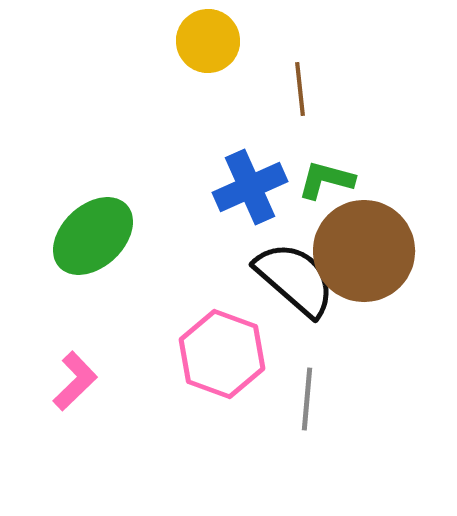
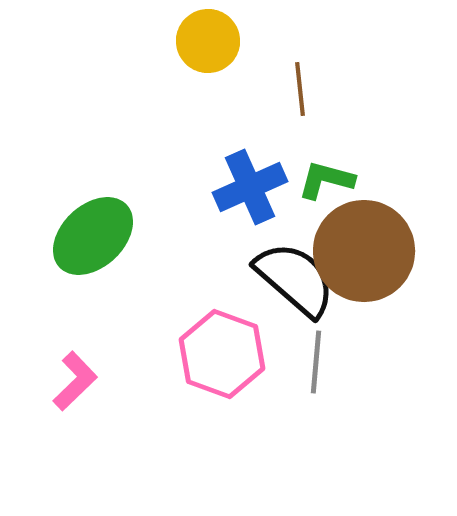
gray line: moved 9 px right, 37 px up
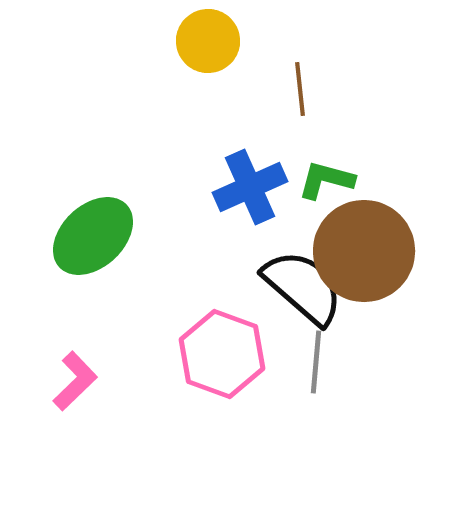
black semicircle: moved 8 px right, 8 px down
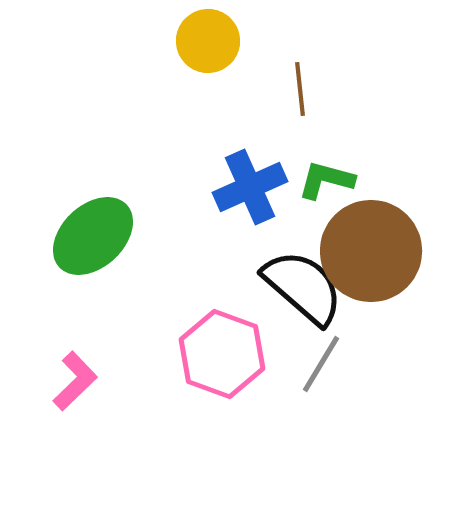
brown circle: moved 7 px right
gray line: moved 5 px right, 2 px down; rotated 26 degrees clockwise
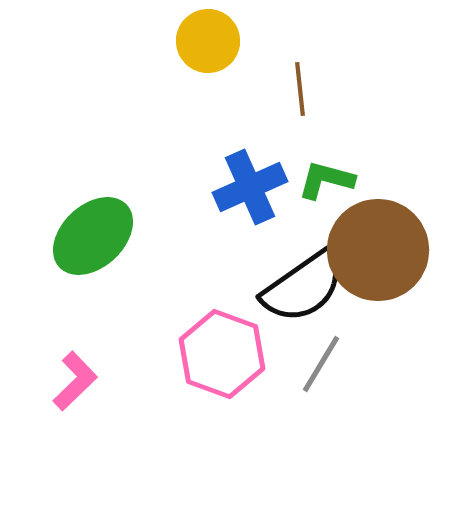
brown circle: moved 7 px right, 1 px up
black semicircle: rotated 104 degrees clockwise
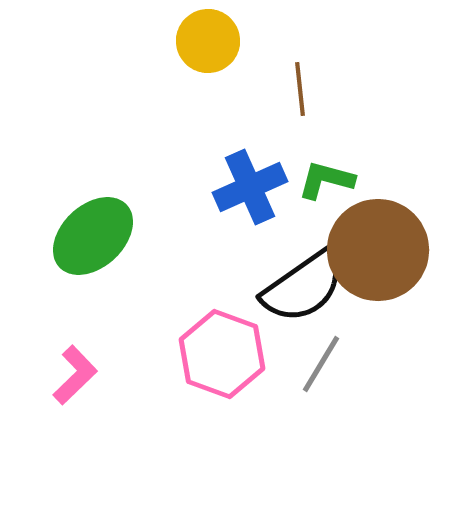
pink L-shape: moved 6 px up
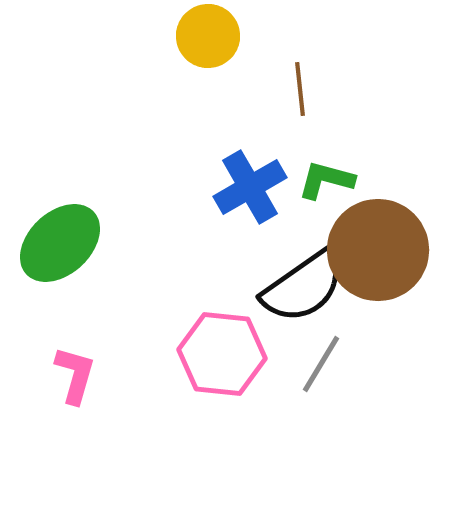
yellow circle: moved 5 px up
blue cross: rotated 6 degrees counterclockwise
green ellipse: moved 33 px left, 7 px down
pink hexagon: rotated 14 degrees counterclockwise
pink L-shape: rotated 30 degrees counterclockwise
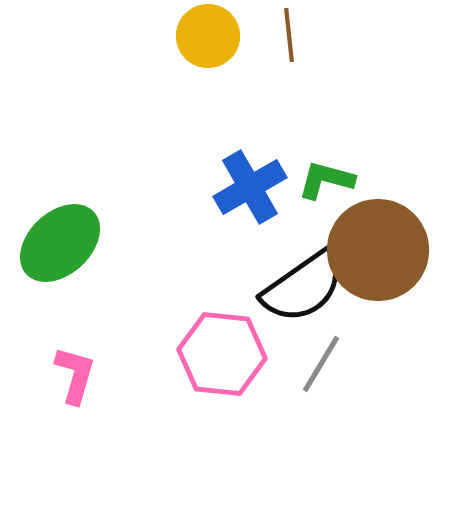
brown line: moved 11 px left, 54 px up
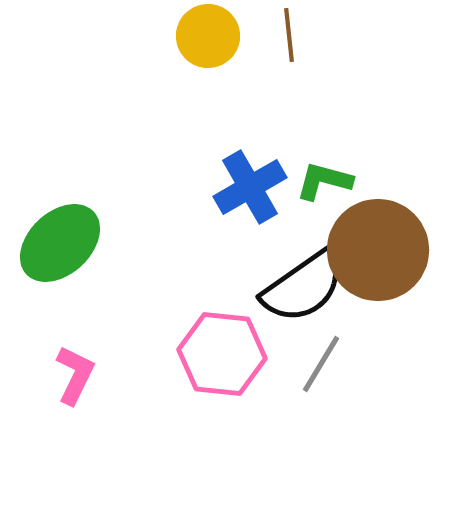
green L-shape: moved 2 px left, 1 px down
pink L-shape: rotated 10 degrees clockwise
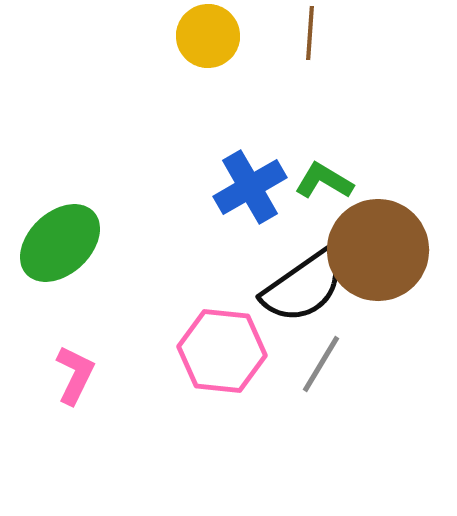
brown line: moved 21 px right, 2 px up; rotated 10 degrees clockwise
green L-shape: rotated 16 degrees clockwise
pink hexagon: moved 3 px up
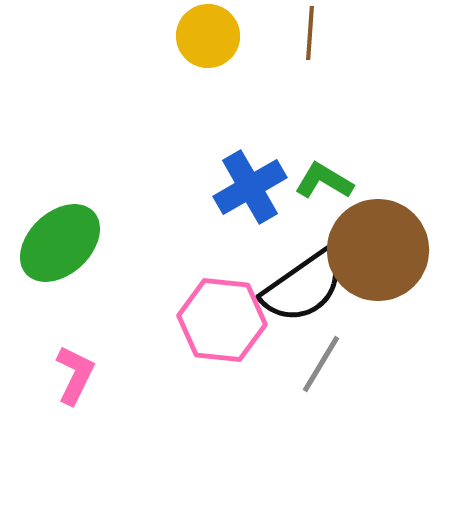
pink hexagon: moved 31 px up
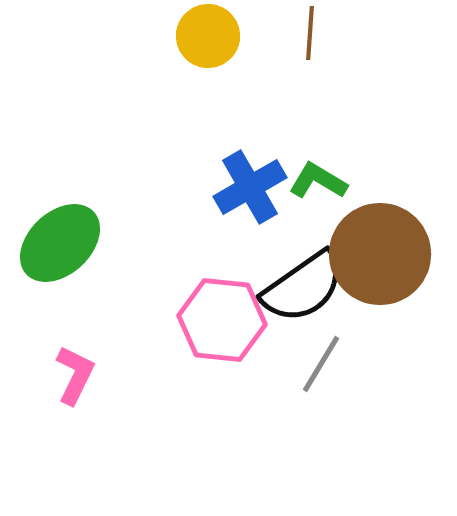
green L-shape: moved 6 px left
brown circle: moved 2 px right, 4 px down
